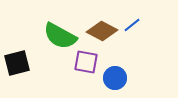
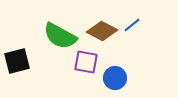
black square: moved 2 px up
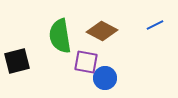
blue line: moved 23 px right; rotated 12 degrees clockwise
green semicircle: rotated 52 degrees clockwise
blue circle: moved 10 px left
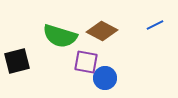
green semicircle: rotated 64 degrees counterclockwise
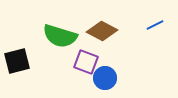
purple square: rotated 10 degrees clockwise
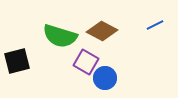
purple square: rotated 10 degrees clockwise
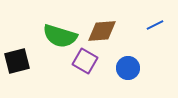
brown diamond: rotated 32 degrees counterclockwise
purple square: moved 1 px left, 1 px up
blue circle: moved 23 px right, 10 px up
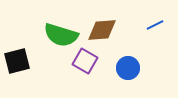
brown diamond: moved 1 px up
green semicircle: moved 1 px right, 1 px up
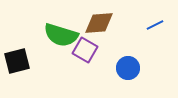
brown diamond: moved 3 px left, 7 px up
purple square: moved 11 px up
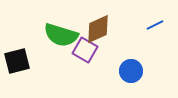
brown diamond: moved 1 px left, 6 px down; rotated 20 degrees counterclockwise
blue circle: moved 3 px right, 3 px down
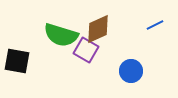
purple square: moved 1 px right
black square: rotated 24 degrees clockwise
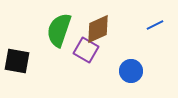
green semicircle: moved 2 px left, 5 px up; rotated 92 degrees clockwise
